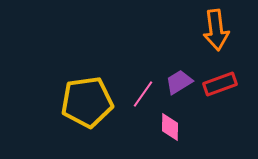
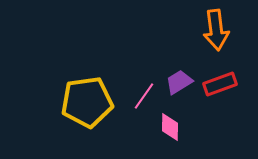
pink line: moved 1 px right, 2 px down
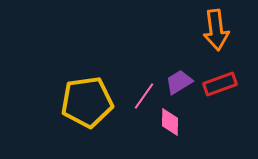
pink diamond: moved 5 px up
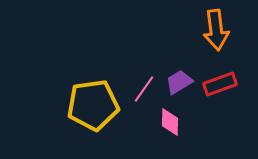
pink line: moved 7 px up
yellow pentagon: moved 6 px right, 3 px down
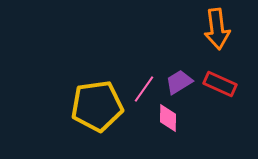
orange arrow: moved 1 px right, 1 px up
red rectangle: rotated 44 degrees clockwise
yellow pentagon: moved 4 px right, 1 px down
pink diamond: moved 2 px left, 4 px up
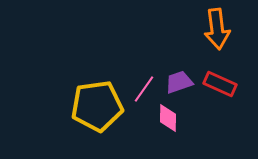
purple trapezoid: rotated 12 degrees clockwise
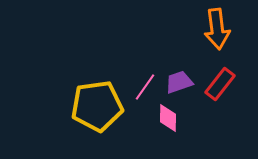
red rectangle: rotated 76 degrees counterclockwise
pink line: moved 1 px right, 2 px up
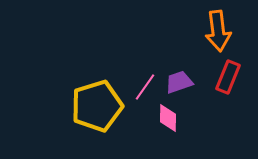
orange arrow: moved 1 px right, 2 px down
red rectangle: moved 8 px right, 7 px up; rotated 16 degrees counterclockwise
yellow pentagon: rotated 9 degrees counterclockwise
